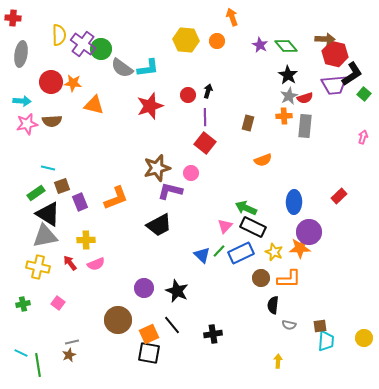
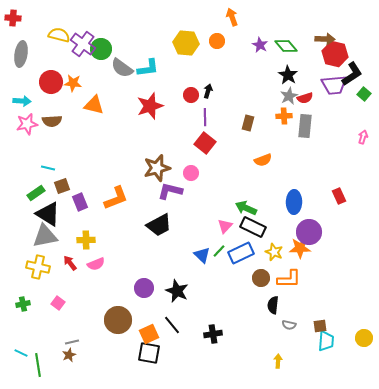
yellow semicircle at (59, 35): rotated 75 degrees counterclockwise
yellow hexagon at (186, 40): moved 3 px down
red circle at (188, 95): moved 3 px right
red rectangle at (339, 196): rotated 70 degrees counterclockwise
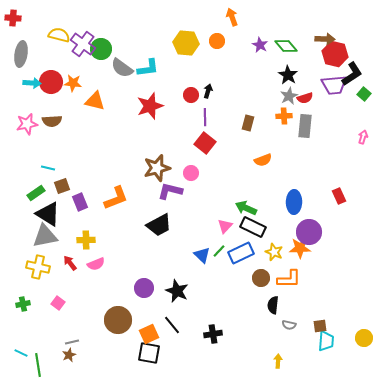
cyan arrow at (22, 101): moved 10 px right, 18 px up
orange triangle at (94, 105): moved 1 px right, 4 px up
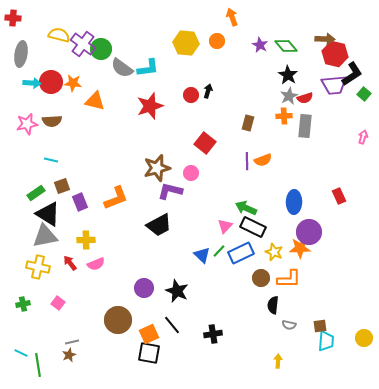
purple line at (205, 117): moved 42 px right, 44 px down
cyan line at (48, 168): moved 3 px right, 8 px up
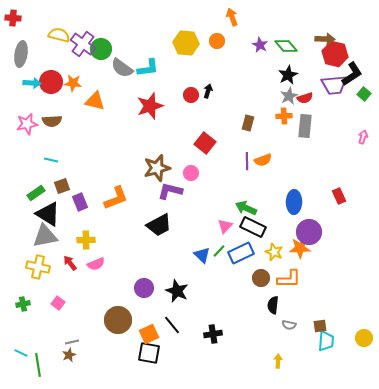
black star at (288, 75): rotated 12 degrees clockwise
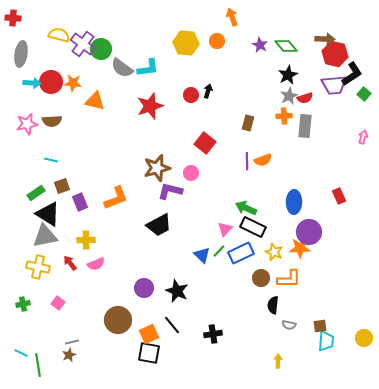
pink triangle at (225, 226): moved 3 px down
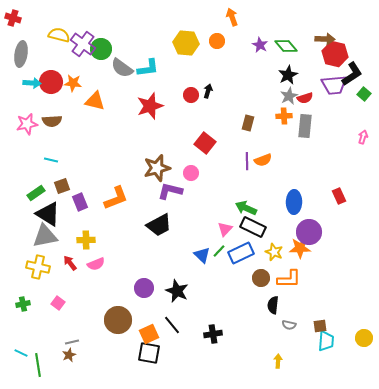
red cross at (13, 18): rotated 14 degrees clockwise
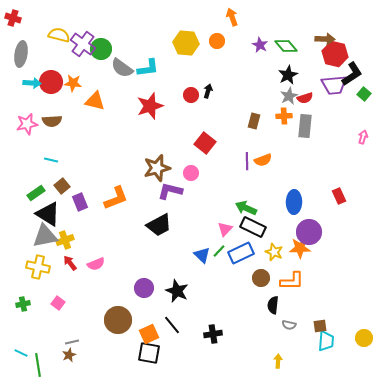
brown rectangle at (248, 123): moved 6 px right, 2 px up
brown square at (62, 186): rotated 21 degrees counterclockwise
yellow cross at (86, 240): moved 21 px left; rotated 18 degrees counterclockwise
orange L-shape at (289, 279): moved 3 px right, 2 px down
